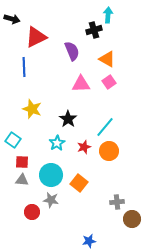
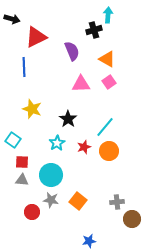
orange square: moved 1 px left, 18 px down
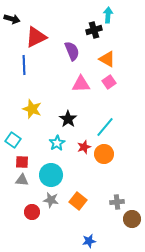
blue line: moved 2 px up
orange circle: moved 5 px left, 3 px down
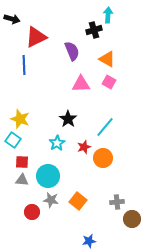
pink square: rotated 24 degrees counterclockwise
yellow star: moved 12 px left, 10 px down
orange circle: moved 1 px left, 4 px down
cyan circle: moved 3 px left, 1 px down
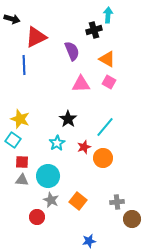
gray star: rotated 14 degrees clockwise
red circle: moved 5 px right, 5 px down
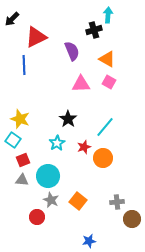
black arrow: rotated 119 degrees clockwise
red square: moved 1 px right, 2 px up; rotated 24 degrees counterclockwise
